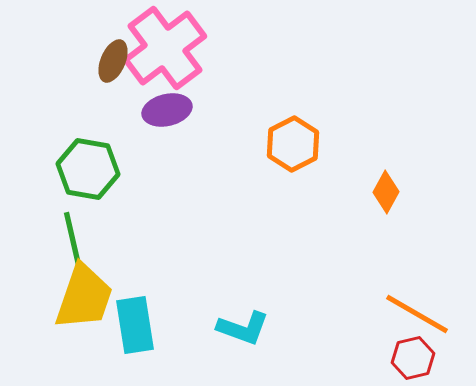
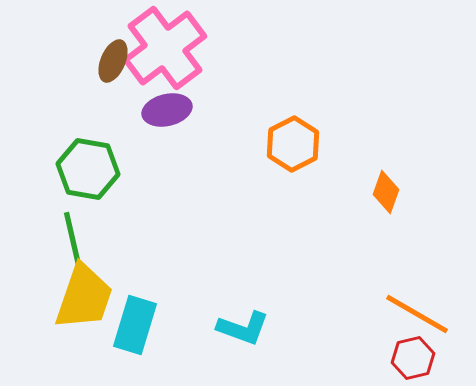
orange diamond: rotated 9 degrees counterclockwise
cyan rectangle: rotated 26 degrees clockwise
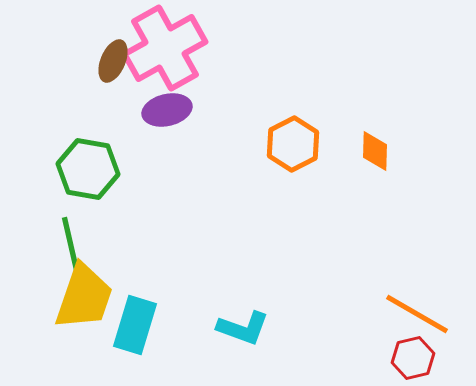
pink cross: rotated 8 degrees clockwise
orange diamond: moved 11 px left, 41 px up; rotated 18 degrees counterclockwise
green line: moved 2 px left, 5 px down
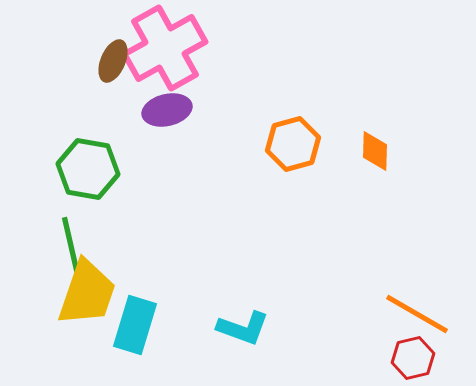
orange hexagon: rotated 12 degrees clockwise
yellow trapezoid: moved 3 px right, 4 px up
